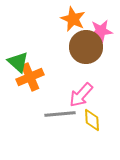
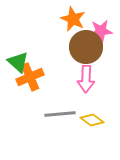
pink arrow: moved 5 px right, 16 px up; rotated 40 degrees counterclockwise
yellow diamond: rotated 50 degrees counterclockwise
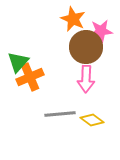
green triangle: rotated 30 degrees clockwise
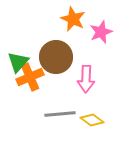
pink star: moved 1 px down; rotated 15 degrees counterclockwise
brown circle: moved 30 px left, 10 px down
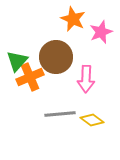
green triangle: moved 1 px left, 1 px up
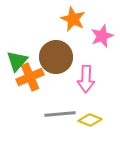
pink star: moved 1 px right, 4 px down
yellow diamond: moved 2 px left; rotated 15 degrees counterclockwise
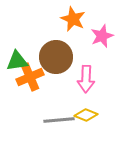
green triangle: rotated 40 degrees clockwise
gray line: moved 1 px left, 6 px down
yellow diamond: moved 4 px left, 5 px up
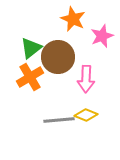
brown circle: moved 2 px right
green triangle: moved 14 px right, 13 px up; rotated 30 degrees counterclockwise
orange cross: rotated 8 degrees counterclockwise
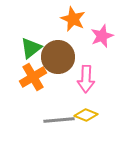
orange cross: moved 3 px right
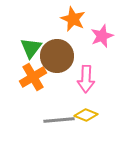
green triangle: rotated 15 degrees counterclockwise
brown circle: moved 1 px left, 1 px up
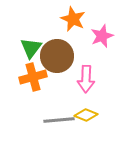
orange cross: rotated 16 degrees clockwise
